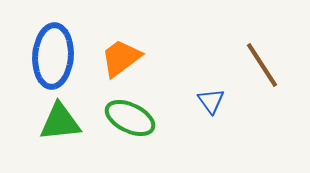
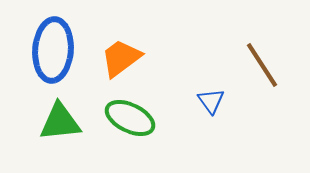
blue ellipse: moved 6 px up
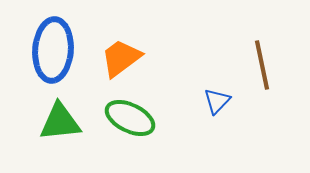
brown line: rotated 21 degrees clockwise
blue triangle: moved 6 px right; rotated 20 degrees clockwise
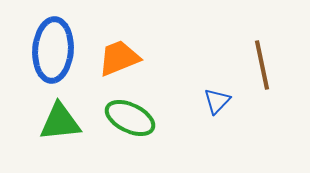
orange trapezoid: moved 2 px left; rotated 15 degrees clockwise
